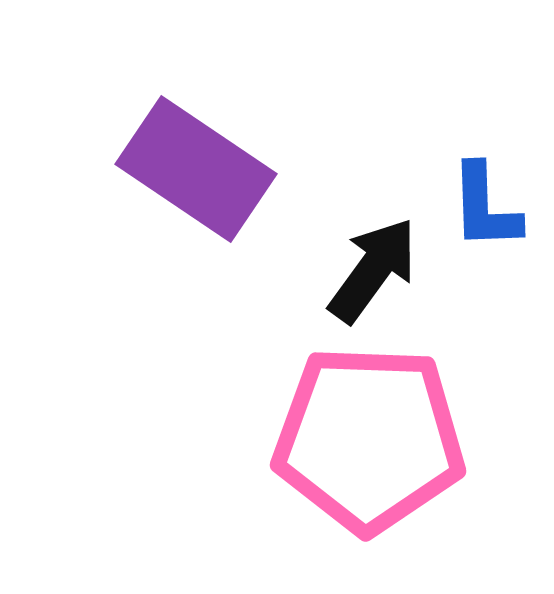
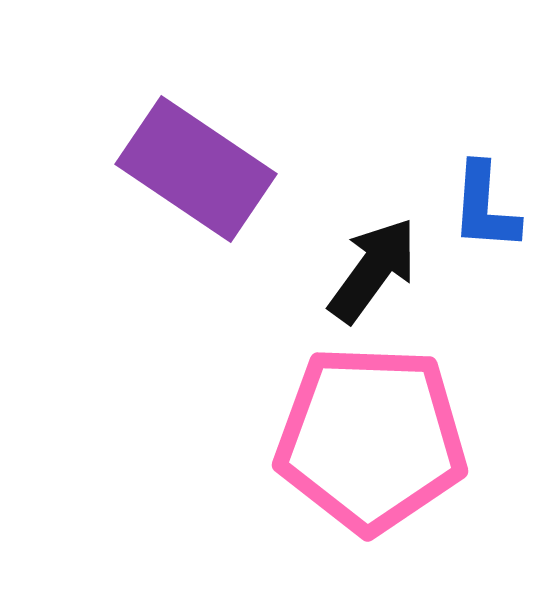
blue L-shape: rotated 6 degrees clockwise
pink pentagon: moved 2 px right
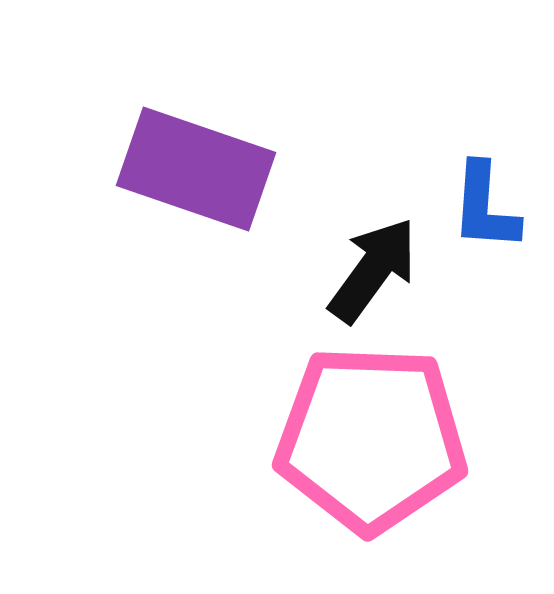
purple rectangle: rotated 15 degrees counterclockwise
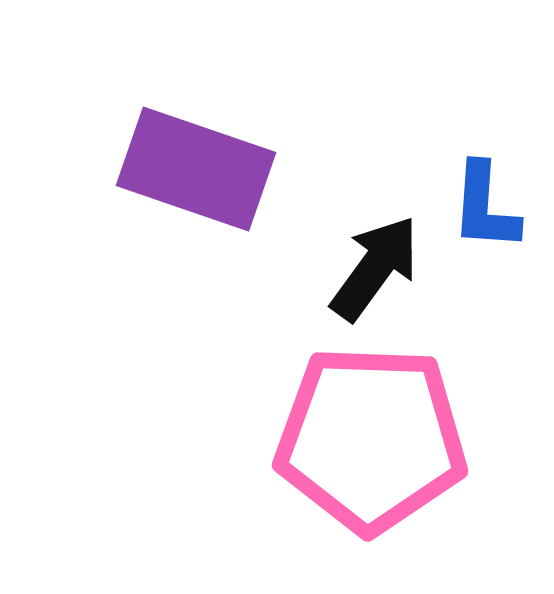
black arrow: moved 2 px right, 2 px up
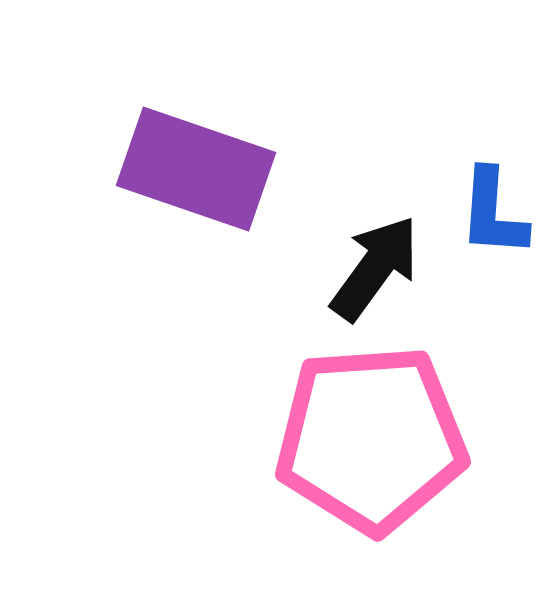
blue L-shape: moved 8 px right, 6 px down
pink pentagon: rotated 6 degrees counterclockwise
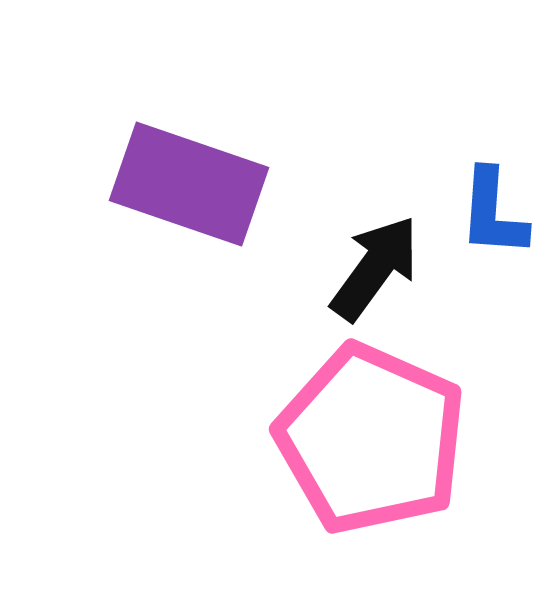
purple rectangle: moved 7 px left, 15 px down
pink pentagon: rotated 28 degrees clockwise
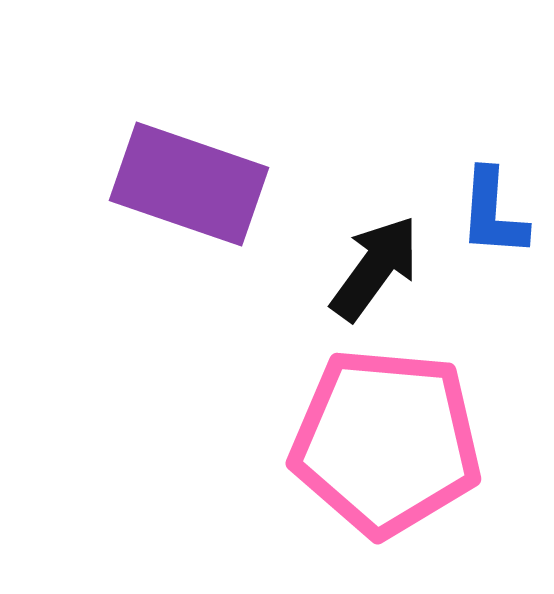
pink pentagon: moved 15 px right, 3 px down; rotated 19 degrees counterclockwise
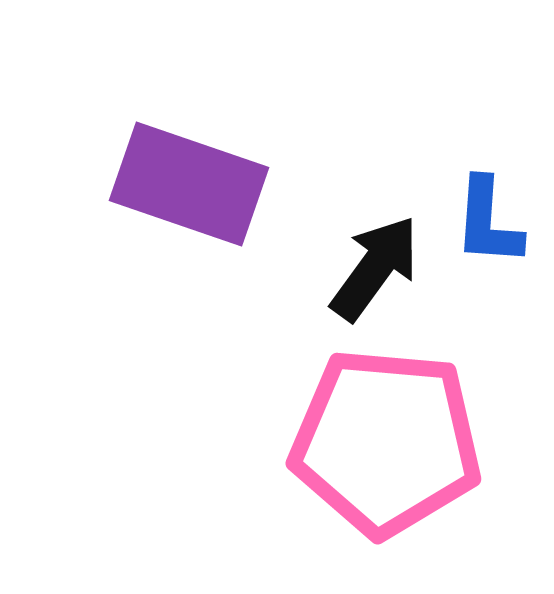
blue L-shape: moved 5 px left, 9 px down
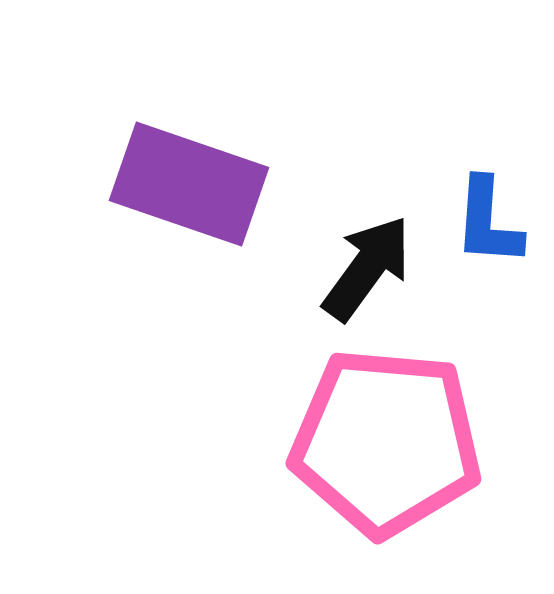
black arrow: moved 8 px left
